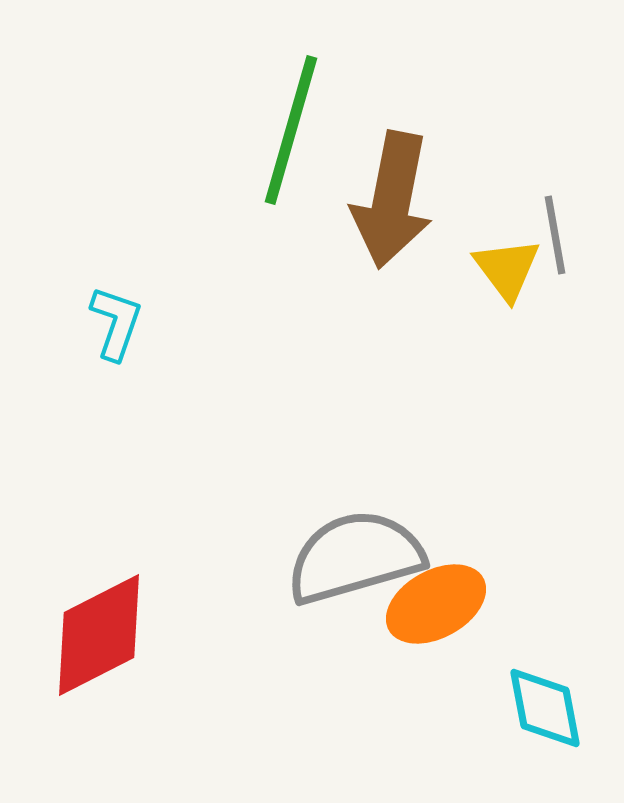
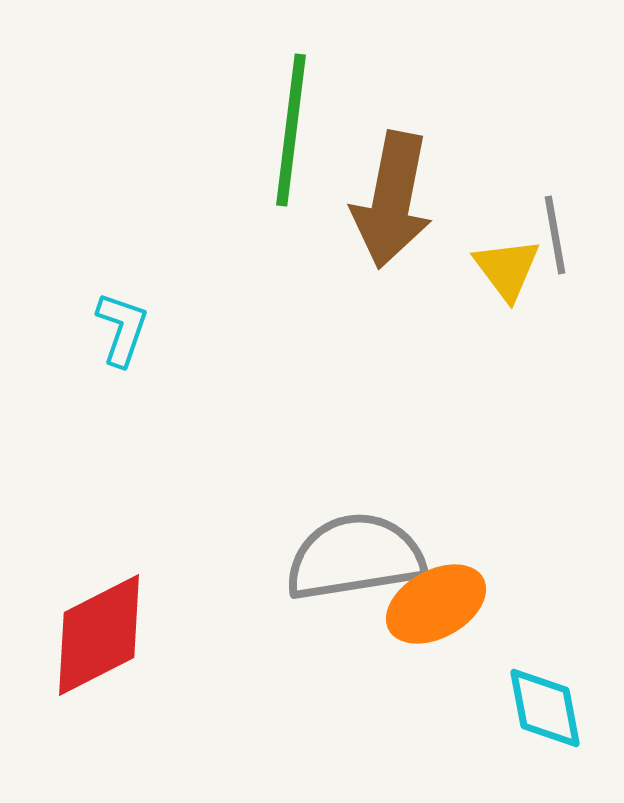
green line: rotated 9 degrees counterclockwise
cyan L-shape: moved 6 px right, 6 px down
gray semicircle: rotated 7 degrees clockwise
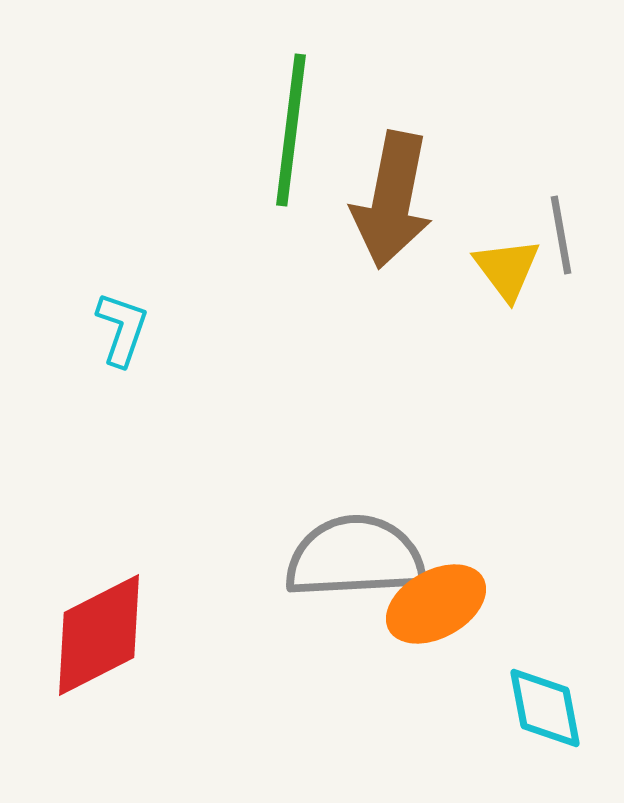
gray line: moved 6 px right
gray semicircle: rotated 6 degrees clockwise
